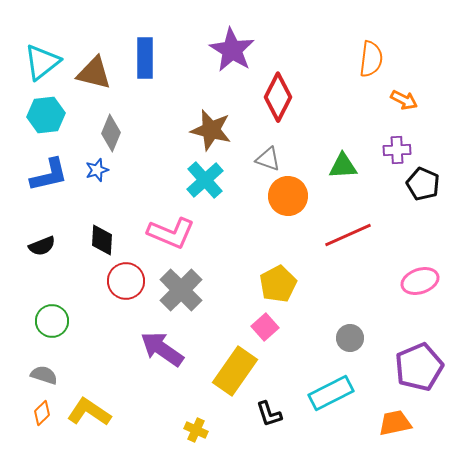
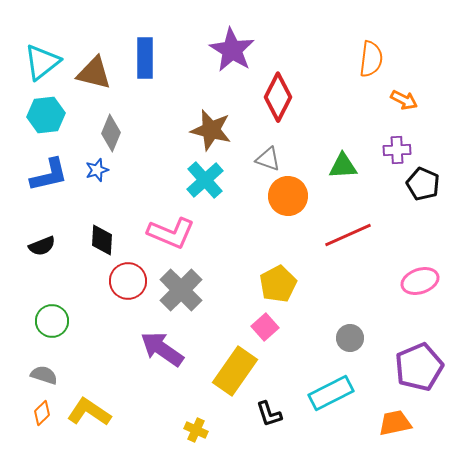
red circle: moved 2 px right
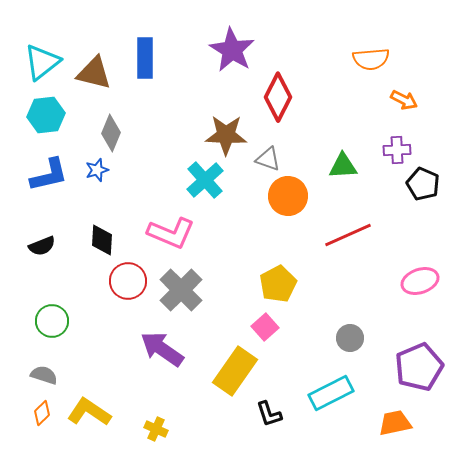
orange semicircle: rotated 78 degrees clockwise
brown star: moved 15 px right, 5 px down; rotated 12 degrees counterclockwise
yellow cross: moved 40 px left, 1 px up
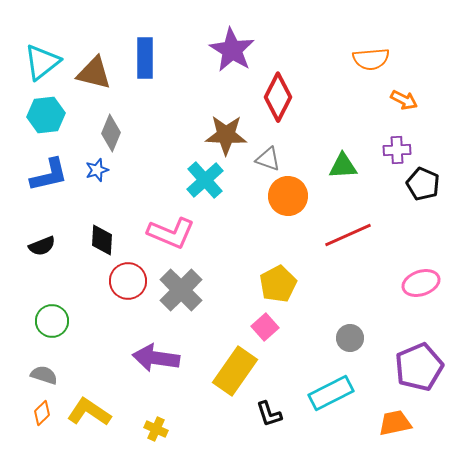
pink ellipse: moved 1 px right, 2 px down
purple arrow: moved 6 px left, 9 px down; rotated 27 degrees counterclockwise
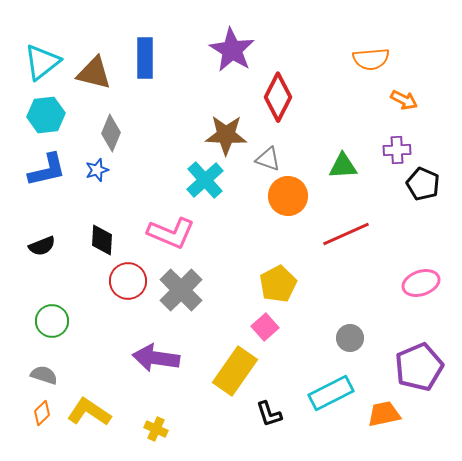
blue L-shape: moved 2 px left, 5 px up
red line: moved 2 px left, 1 px up
orange trapezoid: moved 11 px left, 9 px up
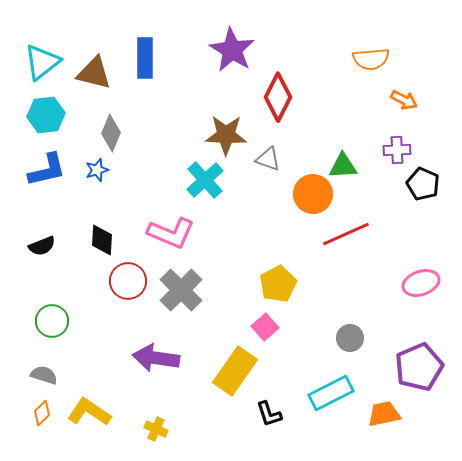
orange circle: moved 25 px right, 2 px up
